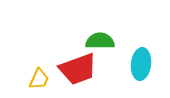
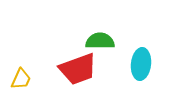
yellow trapezoid: moved 18 px left
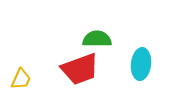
green semicircle: moved 3 px left, 2 px up
red trapezoid: moved 2 px right
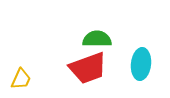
red trapezoid: moved 8 px right, 1 px up
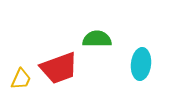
red trapezoid: moved 29 px left
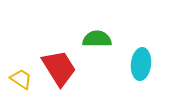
red trapezoid: rotated 102 degrees counterclockwise
yellow trapezoid: rotated 80 degrees counterclockwise
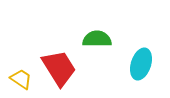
cyan ellipse: rotated 12 degrees clockwise
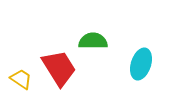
green semicircle: moved 4 px left, 2 px down
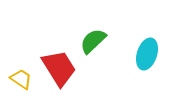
green semicircle: rotated 44 degrees counterclockwise
cyan ellipse: moved 6 px right, 10 px up
